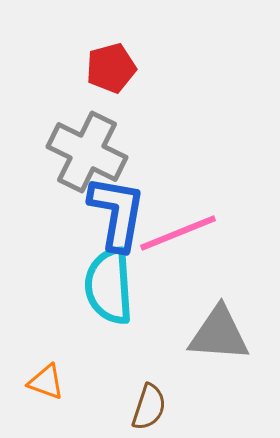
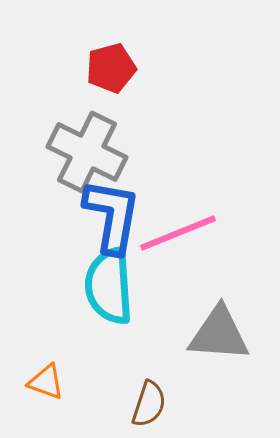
blue L-shape: moved 5 px left, 3 px down
brown semicircle: moved 3 px up
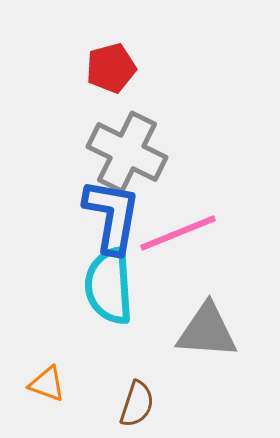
gray cross: moved 40 px right
gray triangle: moved 12 px left, 3 px up
orange triangle: moved 1 px right, 2 px down
brown semicircle: moved 12 px left
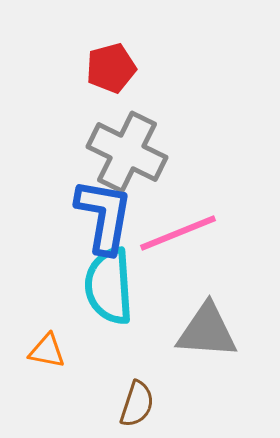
blue L-shape: moved 8 px left
orange triangle: moved 33 px up; rotated 9 degrees counterclockwise
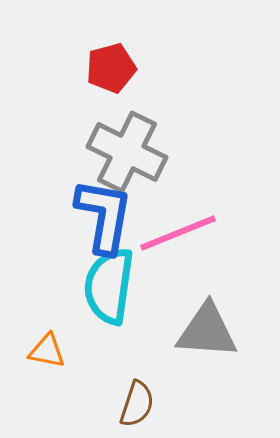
cyan semicircle: rotated 12 degrees clockwise
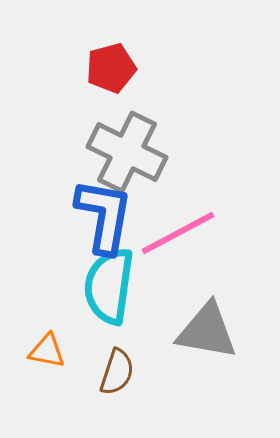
pink line: rotated 6 degrees counterclockwise
gray triangle: rotated 6 degrees clockwise
brown semicircle: moved 20 px left, 32 px up
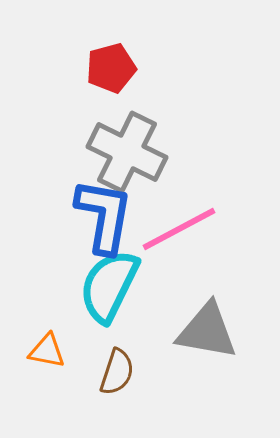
pink line: moved 1 px right, 4 px up
cyan semicircle: rotated 18 degrees clockwise
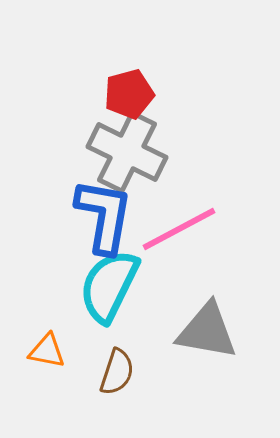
red pentagon: moved 18 px right, 26 px down
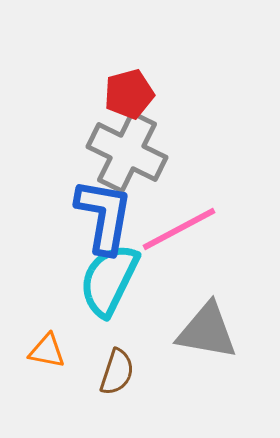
cyan semicircle: moved 6 px up
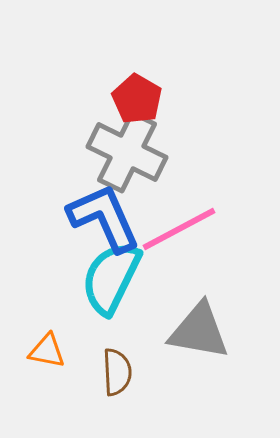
red pentagon: moved 8 px right, 5 px down; rotated 27 degrees counterclockwise
blue L-shape: moved 2 px down; rotated 34 degrees counterclockwise
cyan semicircle: moved 2 px right, 2 px up
gray triangle: moved 8 px left
brown semicircle: rotated 21 degrees counterclockwise
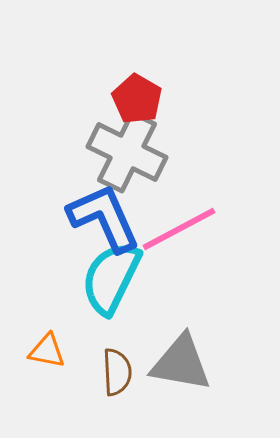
gray triangle: moved 18 px left, 32 px down
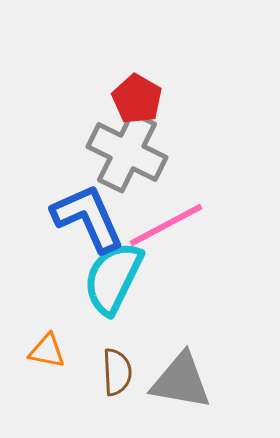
blue L-shape: moved 16 px left
pink line: moved 13 px left, 4 px up
cyan semicircle: moved 2 px right
gray triangle: moved 18 px down
